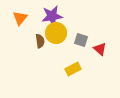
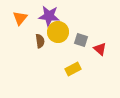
purple star: moved 3 px left; rotated 15 degrees clockwise
yellow circle: moved 2 px right, 1 px up
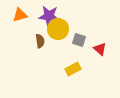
orange triangle: moved 3 px up; rotated 35 degrees clockwise
yellow circle: moved 3 px up
gray square: moved 2 px left
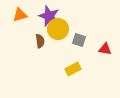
purple star: rotated 15 degrees clockwise
red triangle: moved 5 px right; rotated 32 degrees counterclockwise
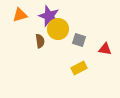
yellow rectangle: moved 6 px right, 1 px up
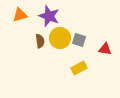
yellow circle: moved 2 px right, 9 px down
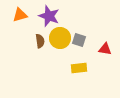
yellow rectangle: rotated 21 degrees clockwise
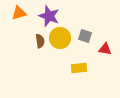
orange triangle: moved 1 px left, 2 px up
gray square: moved 6 px right, 4 px up
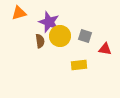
purple star: moved 6 px down
yellow circle: moved 2 px up
yellow rectangle: moved 3 px up
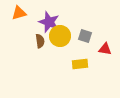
yellow rectangle: moved 1 px right, 1 px up
